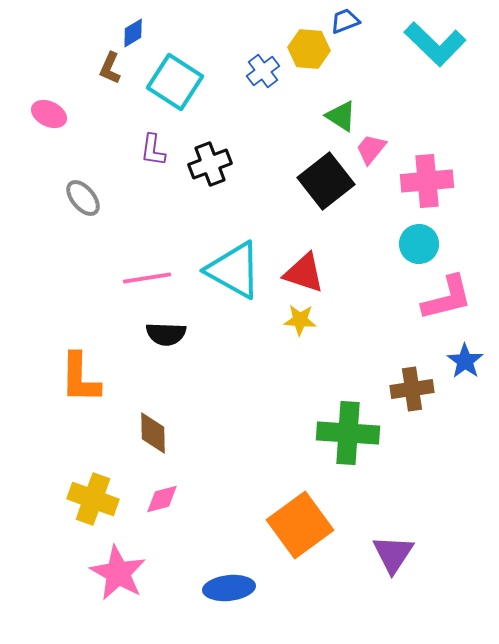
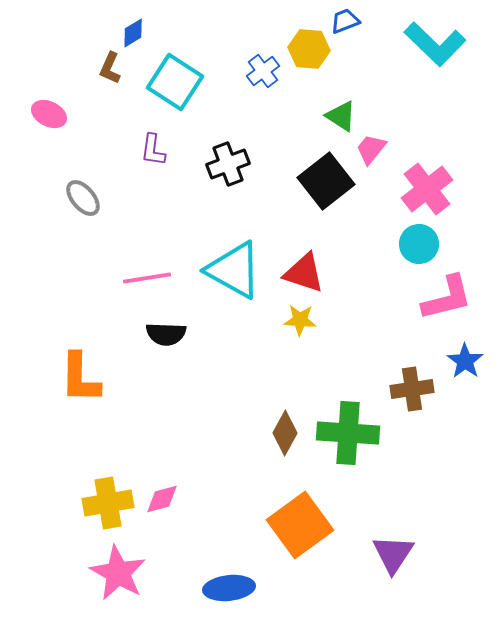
black cross: moved 18 px right
pink cross: moved 8 px down; rotated 33 degrees counterclockwise
brown diamond: moved 132 px right; rotated 30 degrees clockwise
yellow cross: moved 15 px right, 4 px down; rotated 30 degrees counterclockwise
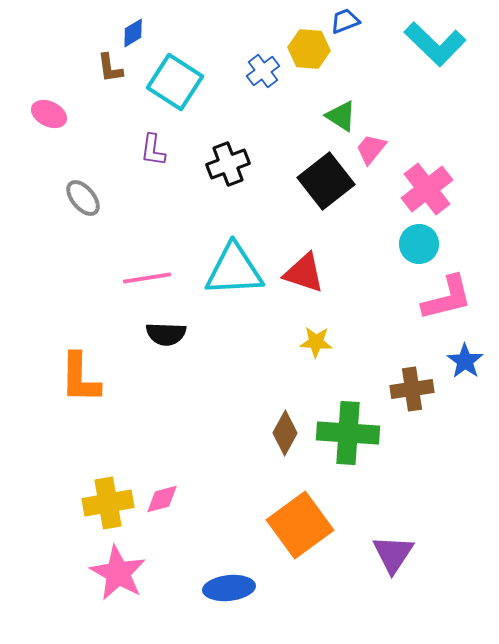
brown L-shape: rotated 32 degrees counterclockwise
cyan triangle: rotated 32 degrees counterclockwise
yellow star: moved 16 px right, 22 px down
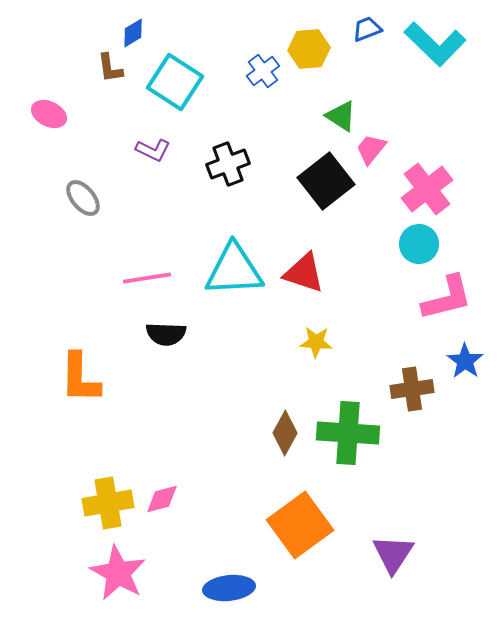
blue trapezoid: moved 22 px right, 8 px down
yellow hexagon: rotated 9 degrees counterclockwise
purple L-shape: rotated 72 degrees counterclockwise
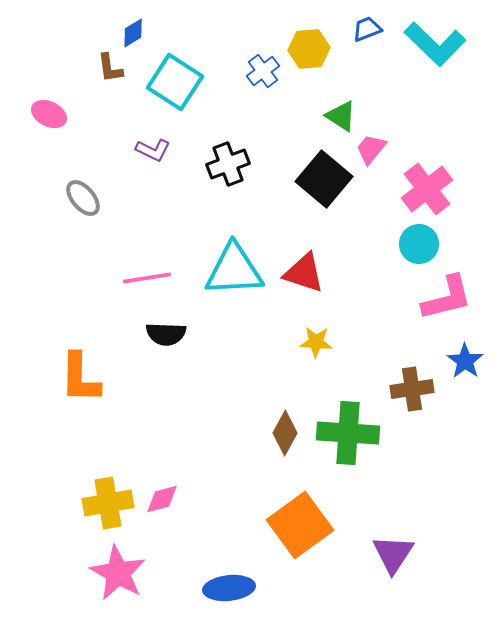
black square: moved 2 px left, 2 px up; rotated 12 degrees counterclockwise
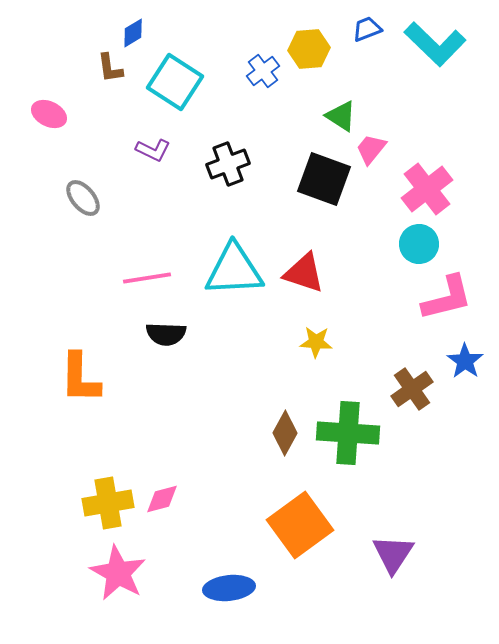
black square: rotated 20 degrees counterclockwise
brown cross: rotated 27 degrees counterclockwise
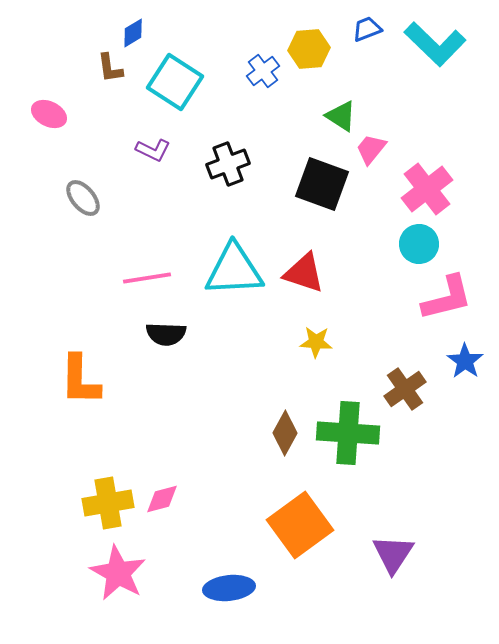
black square: moved 2 px left, 5 px down
orange L-shape: moved 2 px down
brown cross: moved 7 px left
